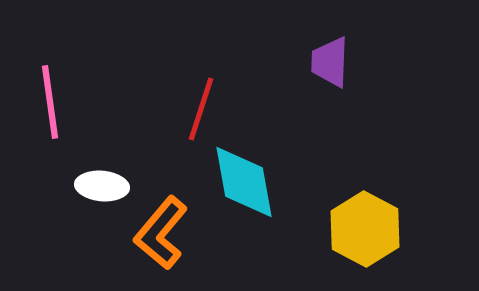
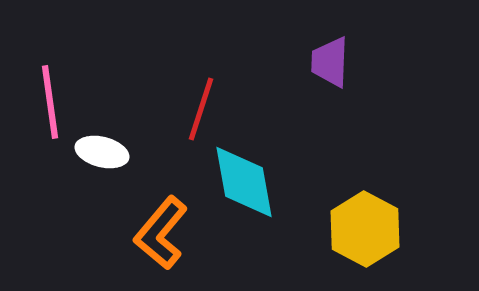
white ellipse: moved 34 px up; rotated 9 degrees clockwise
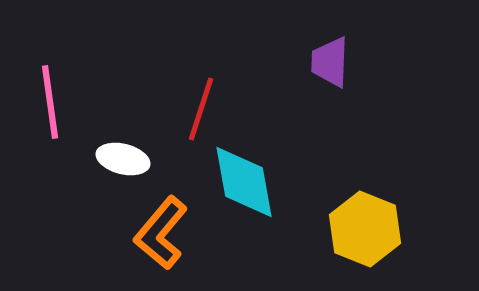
white ellipse: moved 21 px right, 7 px down
yellow hexagon: rotated 6 degrees counterclockwise
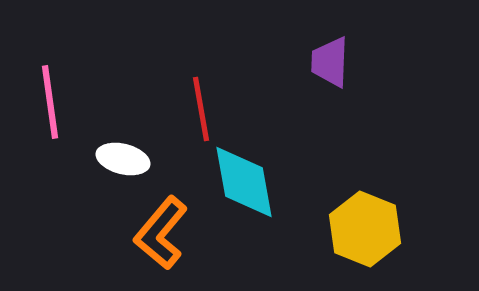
red line: rotated 28 degrees counterclockwise
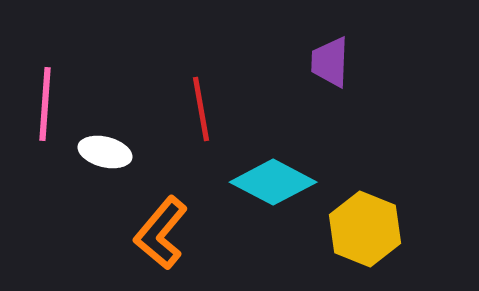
pink line: moved 5 px left, 2 px down; rotated 12 degrees clockwise
white ellipse: moved 18 px left, 7 px up
cyan diamond: moved 29 px right; rotated 52 degrees counterclockwise
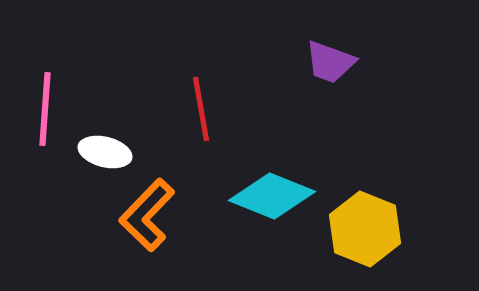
purple trapezoid: rotated 72 degrees counterclockwise
pink line: moved 5 px down
cyan diamond: moved 1 px left, 14 px down; rotated 6 degrees counterclockwise
orange L-shape: moved 14 px left, 18 px up; rotated 4 degrees clockwise
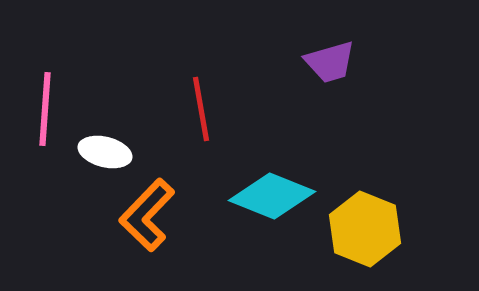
purple trapezoid: rotated 36 degrees counterclockwise
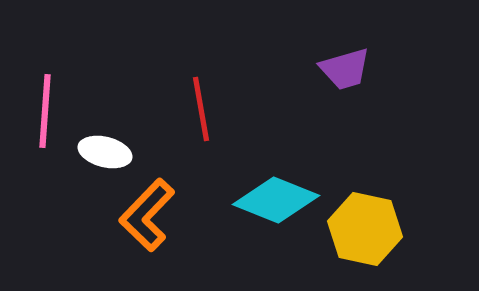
purple trapezoid: moved 15 px right, 7 px down
pink line: moved 2 px down
cyan diamond: moved 4 px right, 4 px down
yellow hexagon: rotated 10 degrees counterclockwise
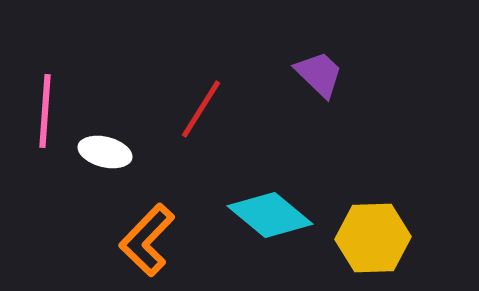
purple trapezoid: moved 26 px left, 5 px down; rotated 120 degrees counterclockwise
red line: rotated 42 degrees clockwise
cyan diamond: moved 6 px left, 15 px down; rotated 18 degrees clockwise
orange L-shape: moved 25 px down
yellow hexagon: moved 8 px right, 9 px down; rotated 14 degrees counterclockwise
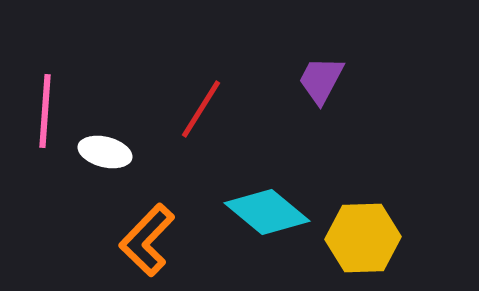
purple trapezoid: moved 2 px right, 6 px down; rotated 106 degrees counterclockwise
cyan diamond: moved 3 px left, 3 px up
yellow hexagon: moved 10 px left
